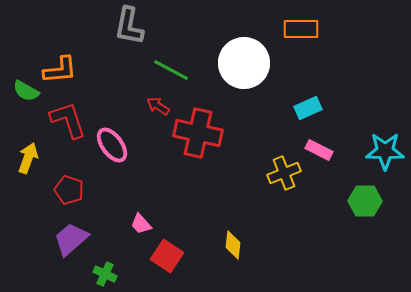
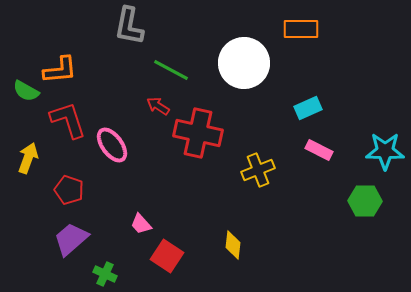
yellow cross: moved 26 px left, 3 px up
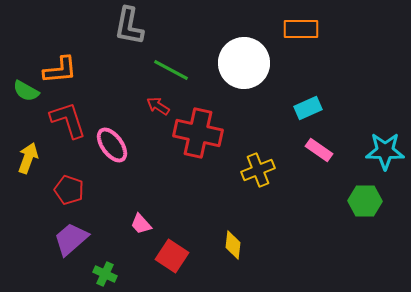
pink rectangle: rotated 8 degrees clockwise
red square: moved 5 px right
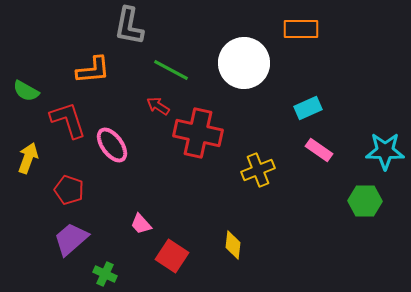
orange L-shape: moved 33 px right
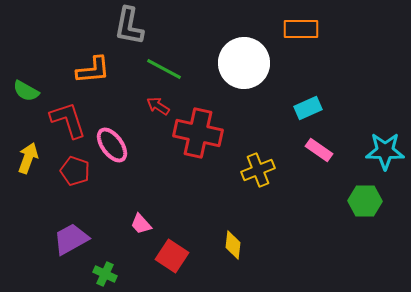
green line: moved 7 px left, 1 px up
red pentagon: moved 6 px right, 19 px up
purple trapezoid: rotated 12 degrees clockwise
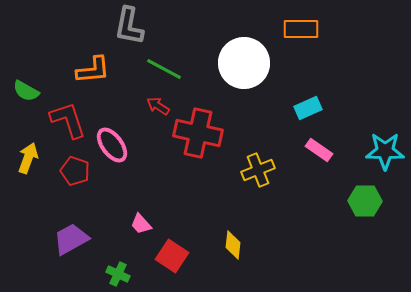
green cross: moved 13 px right
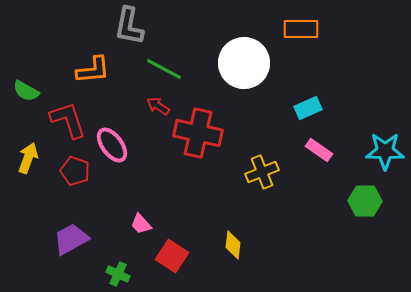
yellow cross: moved 4 px right, 2 px down
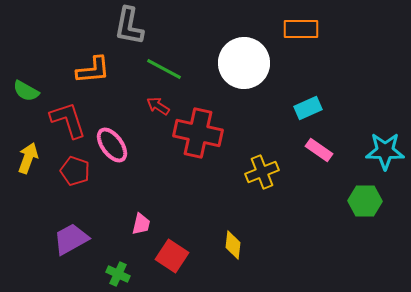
pink trapezoid: rotated 125 degrees counterclockwise
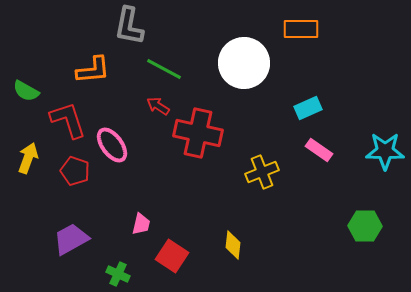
green hexagon: moved 25 px down
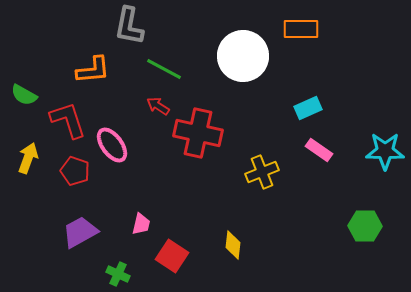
white circle: moved 1 px left, 7 px up
green semicircle: moved 2 px left, 4 px down
purple trapezoid: moved 9 px right, 7 px up
